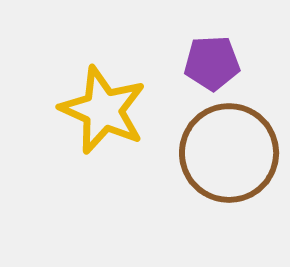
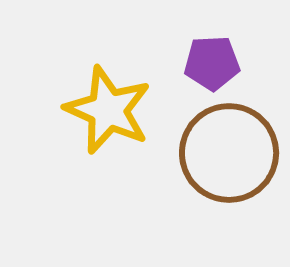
yellow star: moved 5 px right
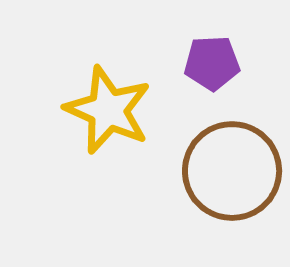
brown circle: moved 3 px right, 18 px down
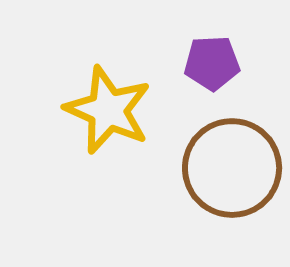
brown circle: moved 3 px up
